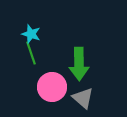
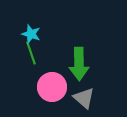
gray triangle: moved 1 px right
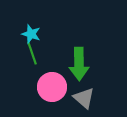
green line: moved 1 px right
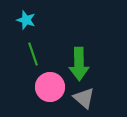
cyan star: moved 5 px left, 14 px up
green line: moved 1 px right, 1 px down
pink circle: moved 2 px left
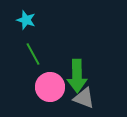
green line: rotated 10 degrees counterclockwise
green arrow: moved 2 px left, 12 px down
gray triangle: rotated 20 degrees counterclockwise
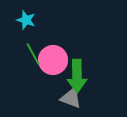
pink circle: moved 3 px right, 27 px up
gray triangle: moved 13 px left
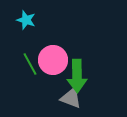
green line: moved 3 px left, 10 px down
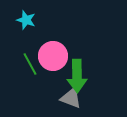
pink circle: moved 4 px up
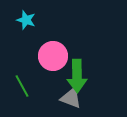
green line: moved 8 px left, 22 px down
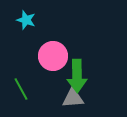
green line: moved 1 px left, 3 px down
gray triangle: moved 2 px right; rotated 25 degrees counterclockwise
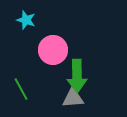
pink circle: moved 6 px up
